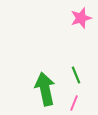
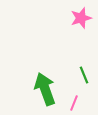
green line: moved 8 px right
green arrow: rotated 8 degrees counterclockwise
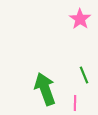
pink star: moved 1 px left, 1 px down; rotated 20 degrees counterclockwise
pink line: moved 1 px right; rotated 21 degrees counterclockwise
